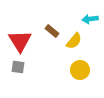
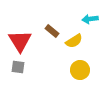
yellow semicircle: rotated 18 degrees clockwise
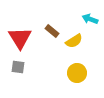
cyan arrow: rotated 28 degrees clockwise
red triangle: moved 3 px up
yellow circle: moved 3 px left, 3 px down
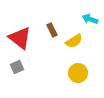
brown rectangle: moved 1 px up; rotated 24 degrees clockwise
red triangle: rotated 20 degrees counterclockwise
gray square: moved 1 px left; rotated 32 degrees counterclockwise
yellow circle: moved 1 px right
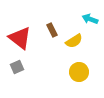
yellow circle: moved 1 px right, 1 px up
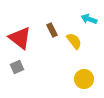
cyan arrow: moved 1 px left
yellow semicircle: rotated 96 degrees counterclockwise
yellow circle: moved 5 px right, 7 px down
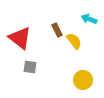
brown rectangle: moved 5 px right
gray square: moved 13 px right; rotated 32 degrees clockwise
yellow circle: moved 1 px left, 1 px down
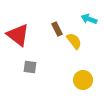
brown rectangle: moved 1 px up
red triangle: moved 2 px left, 3 px up
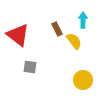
cyan arrow: moved 6 px left, 1 px down; rotated 70 degrees clockwise
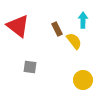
red triangle: moved 9 px up
